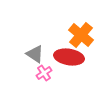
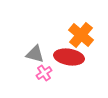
gray triangle: rotated 18 degrees counterclockwise
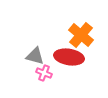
gray triangle: moved 2 px down
pink cross: rotated 35 degrees counterclockwise
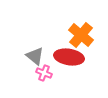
gray triangle: rotated 24 degrees clockwise
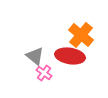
red ellipse: moved 1 px right, 1 px up
pink cross: rotated 14 degrees clockwise
